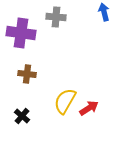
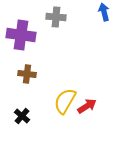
purple cross: moved 2 px down
red arrow: moved 2 px left, 2 px up
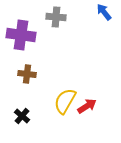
blue arrow: rotated 24 degrees counterclockwise
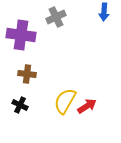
blue arrow: rotated 138 degrees counterclockwise
gray cross: rotated 30 degrees counterclockwise
black cross: moved 2 px left, 11 px up; rotated 14 degrees counterclockwise
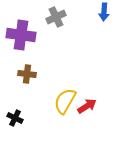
black cross: moved 5 px left, 13 px down
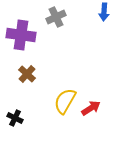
brown cross: rotated 36 degrees clockwise
red arrow: moved 4 px right, 2 px down
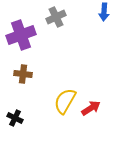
purple cross: rotated 28 degrees counterclockwise
brown cross: moved 4 px left; rotated 36 degrees counterclockwise
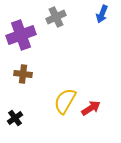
blue arrow: moved 2 px left, 2 px down; rotated 18 degrees clockwise
black cross: rotated 28 degrees clockwise
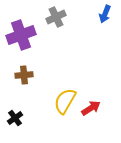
blue arrow: moved 3 px right
brown cross: moved 1 px right, 1 px down; rotated 12 degrees counterclockwise
